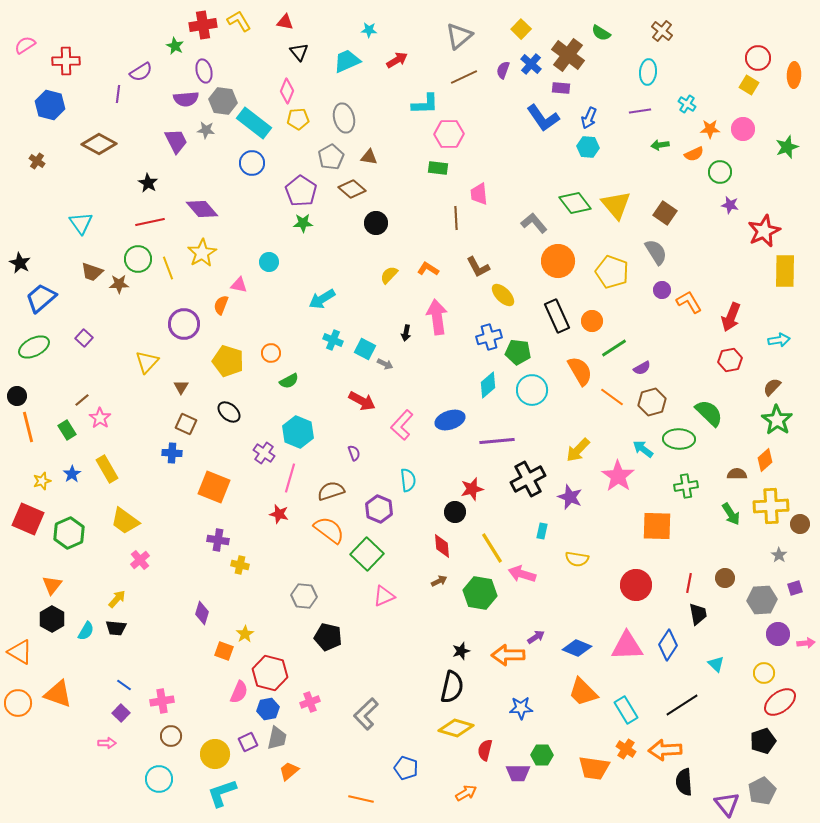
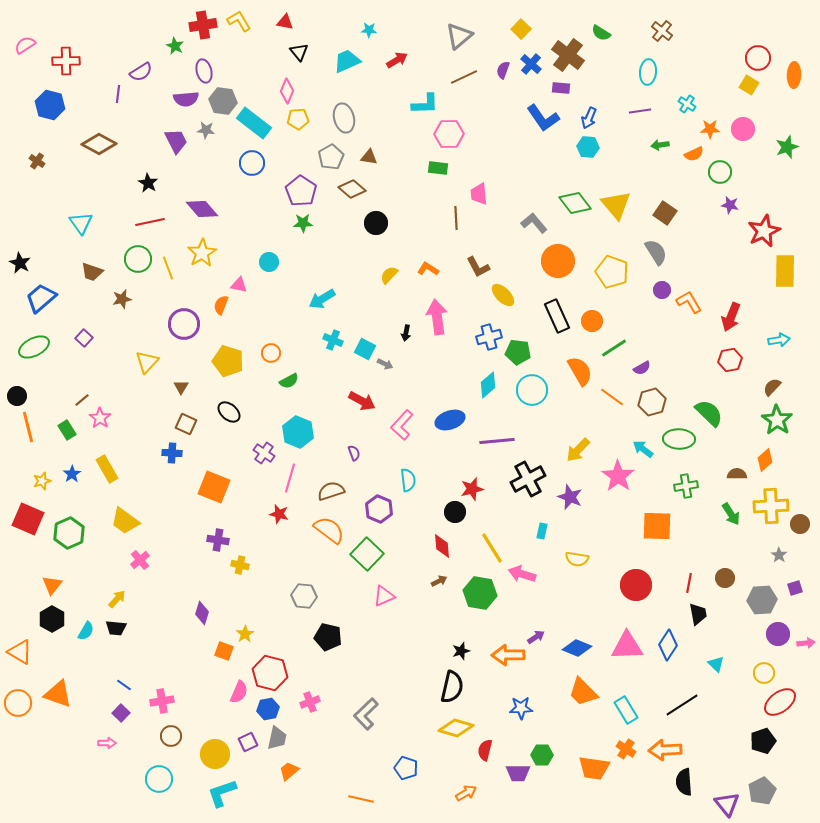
brown star at (119, 284): moved 3 px right, 15 px down; rotated 12 degrees counterclockwise
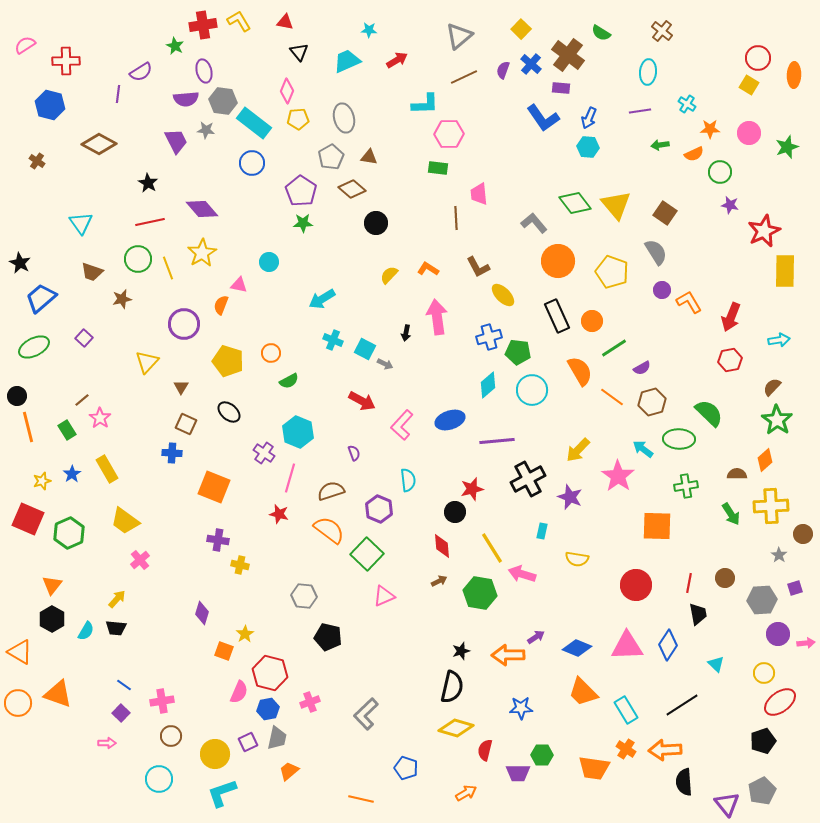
pink circle at (743, 129): moved 6 px right, 4 px down
brown circle at (800, 524): moved 3 px right, 10 px down
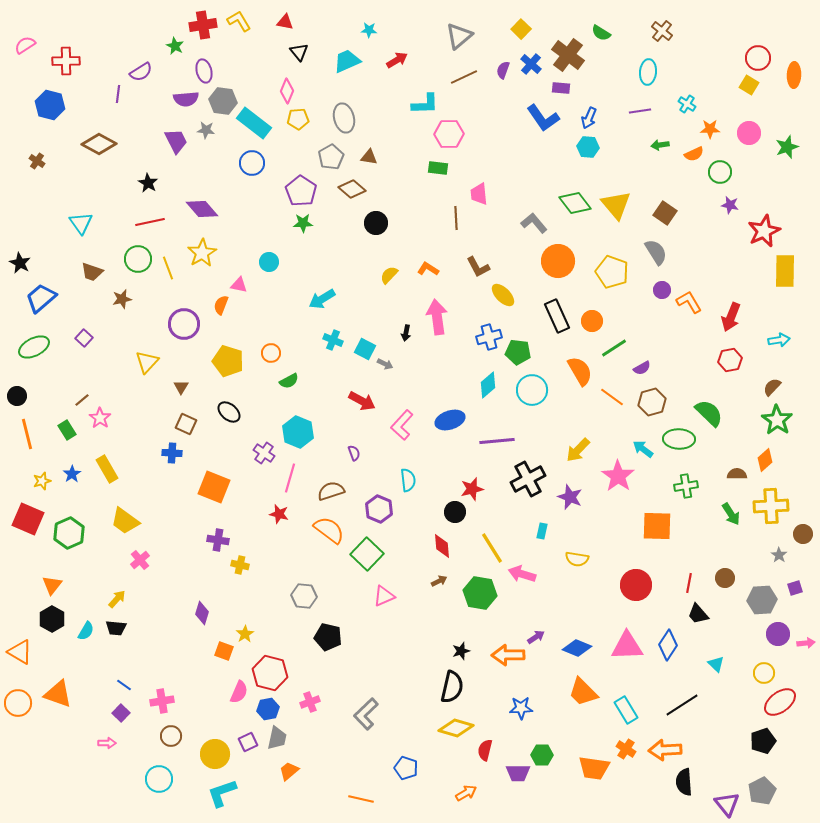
orange line at (28, 427): moved 1 px left, 7 px down
black trapezoid at (698, 614): rotated 150 degrees clockwise
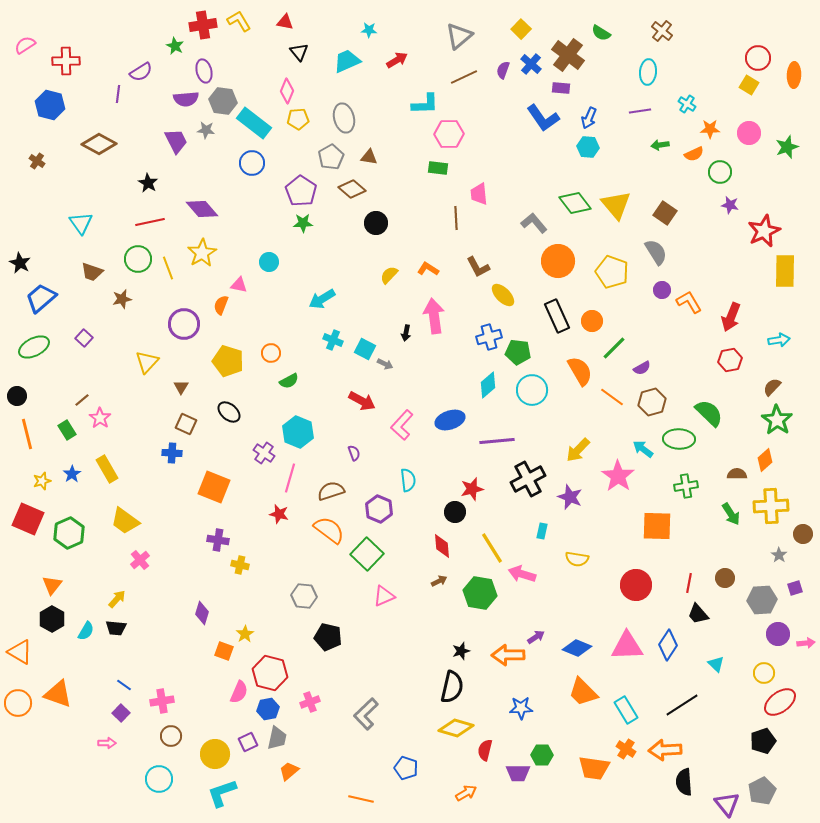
pink arrow at (437, 317): moved 3 px left, 1 px up
green line at (614, 348): rotated 12 degrees counterclockwise
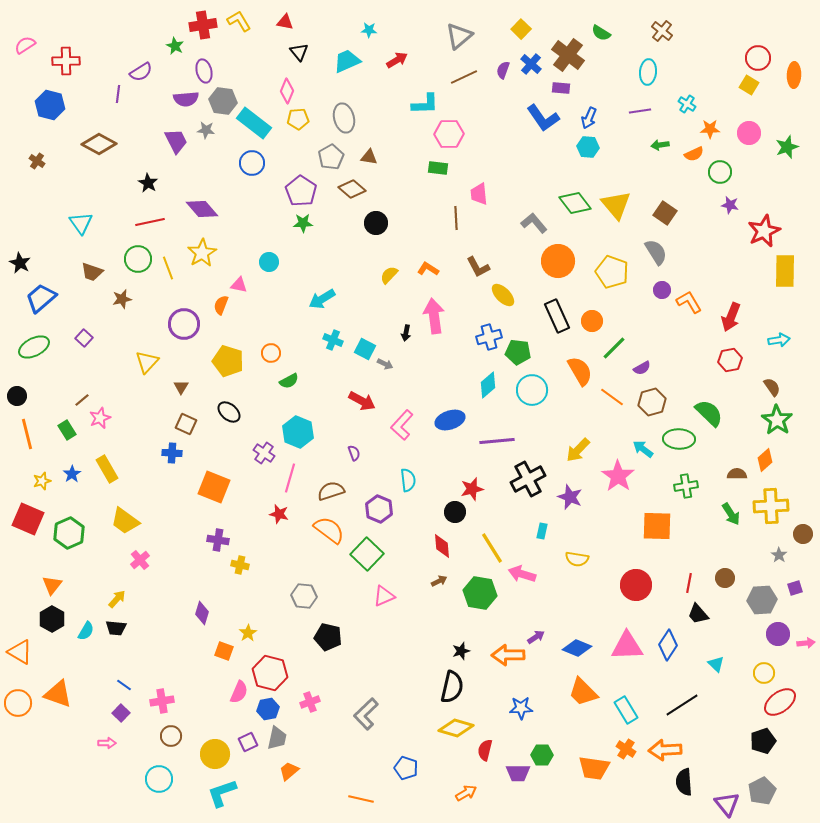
brown semicircle at (772, 387): rotated 102 degrees clockwise
pink star at (100, 418): rotated 15 degrees clockwise
yellow star at (245, 634): moved 3 px right, 1 px up
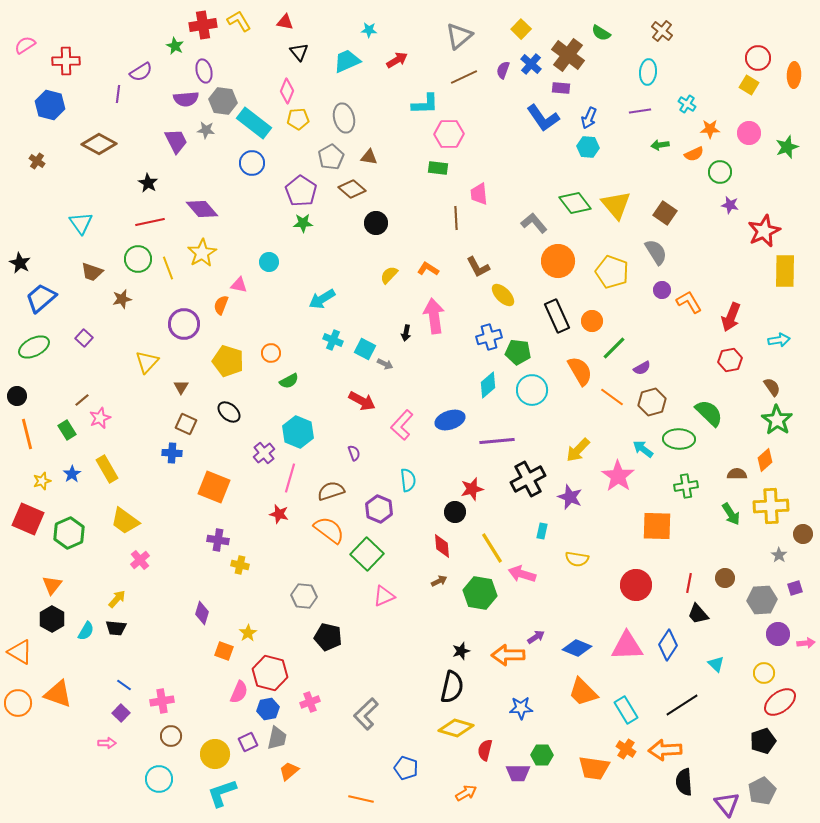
purple cross at (264, 453): rotated 15 degrees clockwise
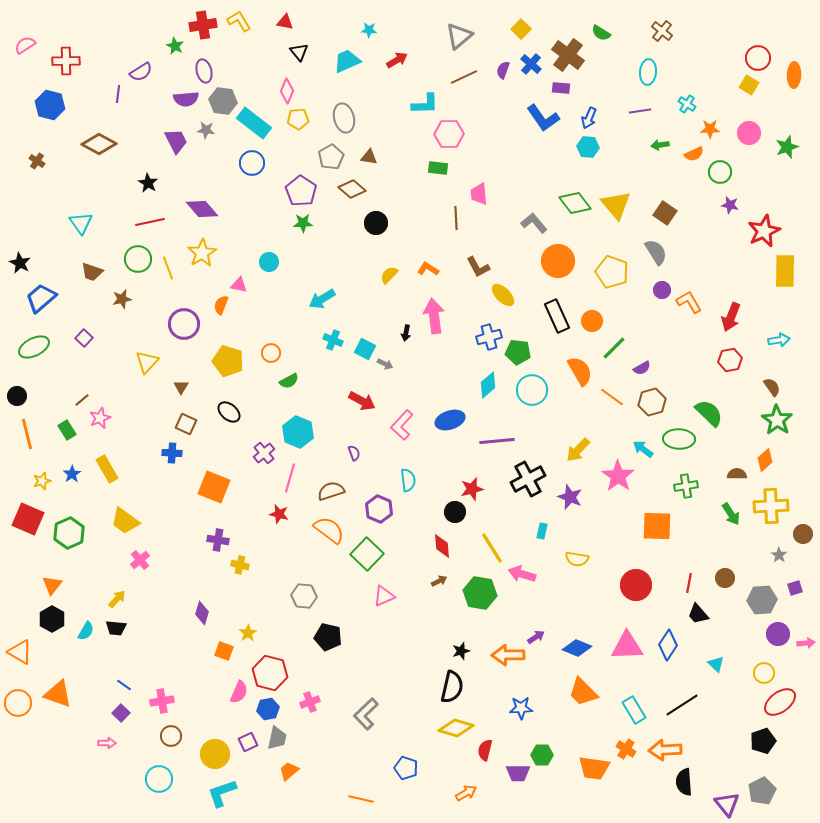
cyan rectangle at (626, 710): moved 8 px right
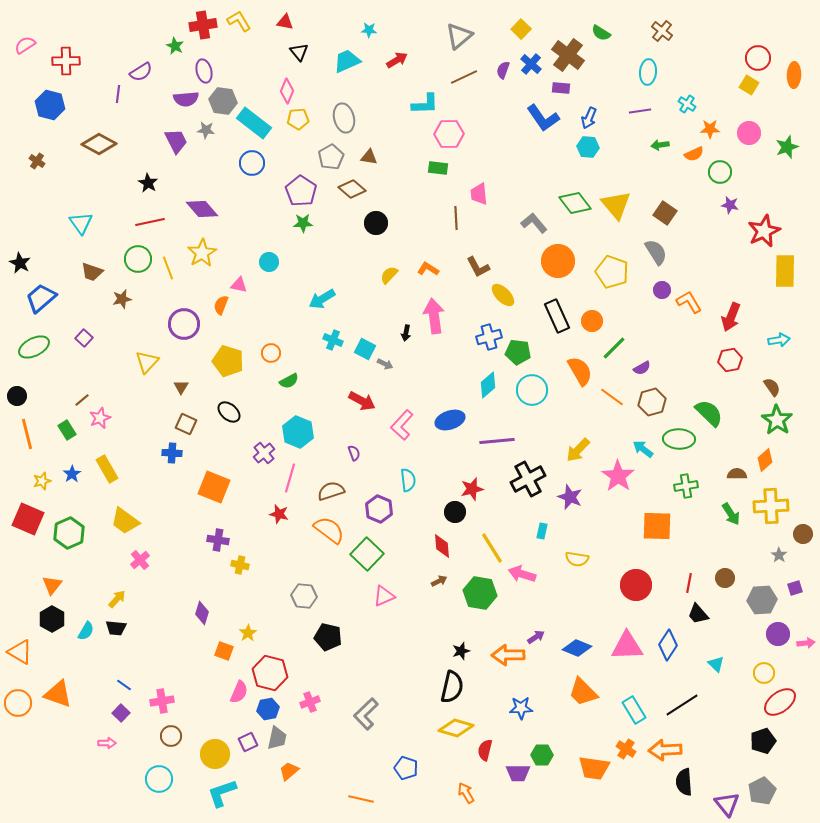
orange arrow at (466, 793): rotated 90 degrees counterclockwise
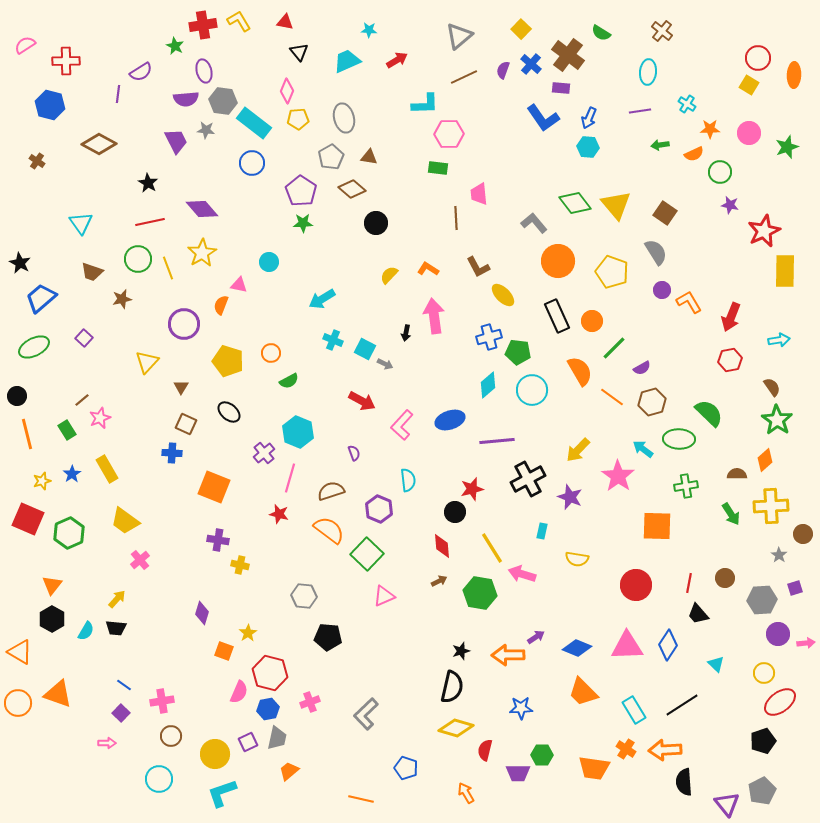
black pentagon at (328, 637): rotated 8 degrees counterclockwise
